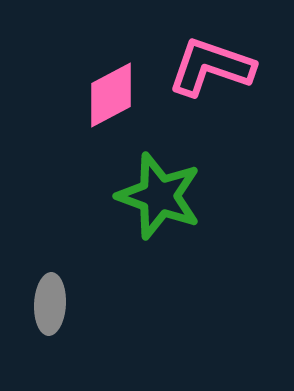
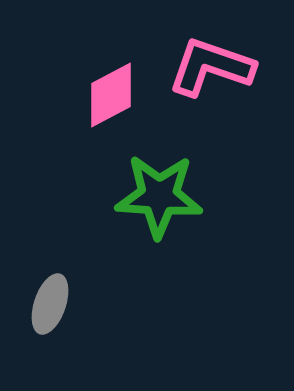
green star: rotated 16 degrees counterclockwise
gray ellipse: rotated 16 degrees clockwise
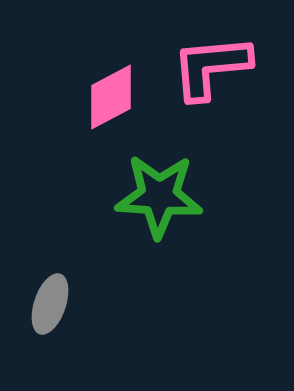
pink L-shape: rotated 24 degrees counterclockwise
pink diamond: moved 2 px down
